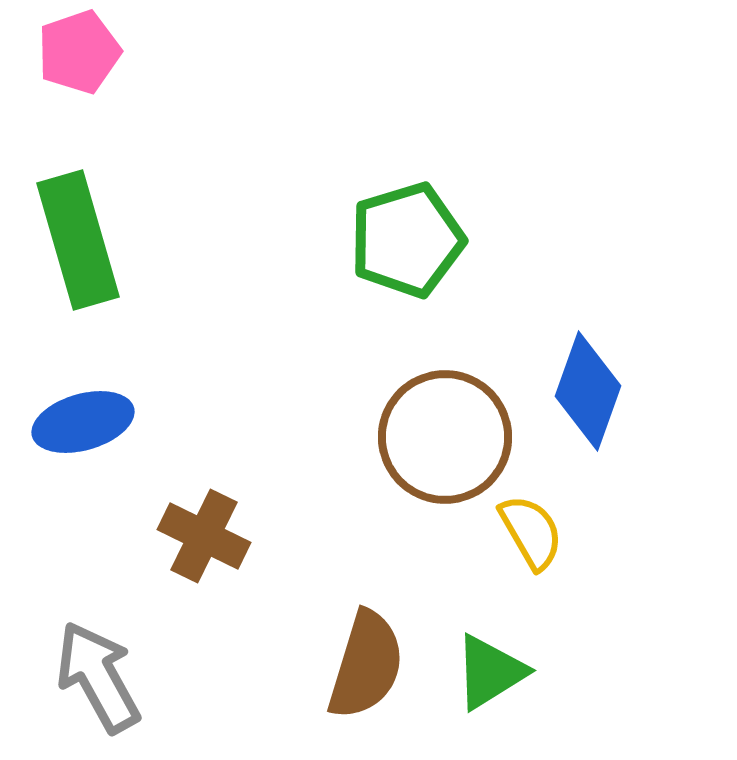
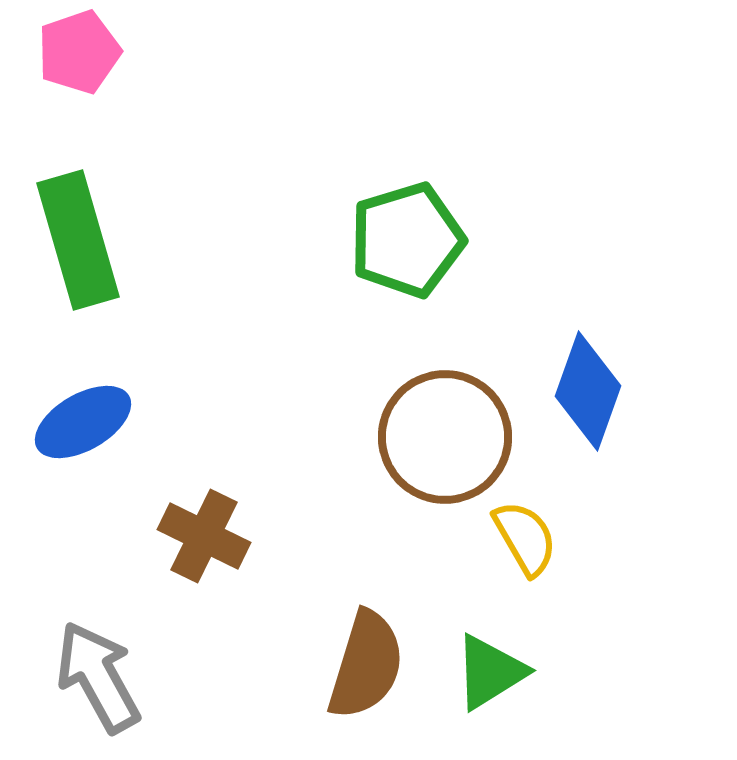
blue ellipse: rotated 14 degrees counterclockwise
yellow semicircle: moved 6 px left, 6 px down
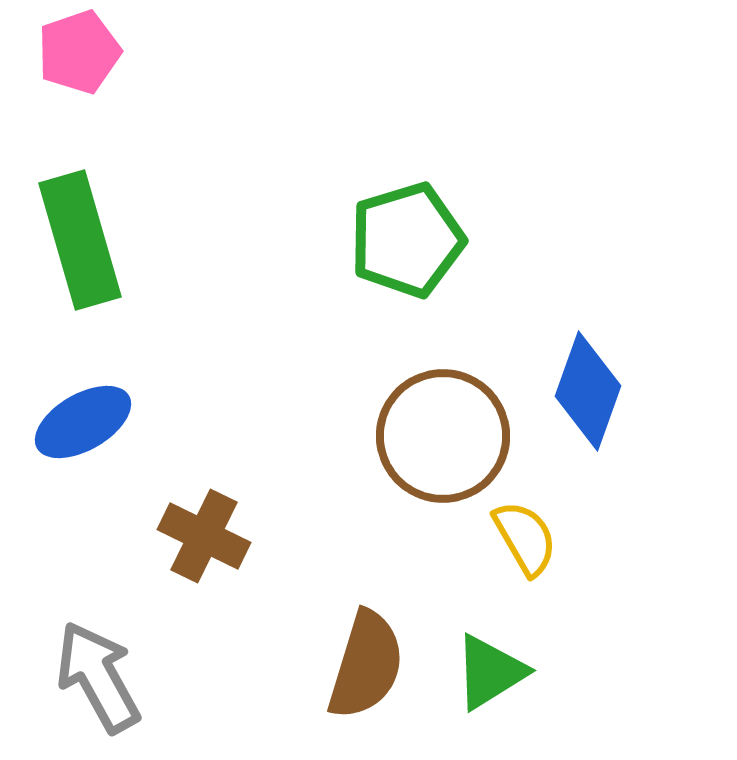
green rectangle: moved 2 px right
brown circle: moved 2 px left, 1 px up
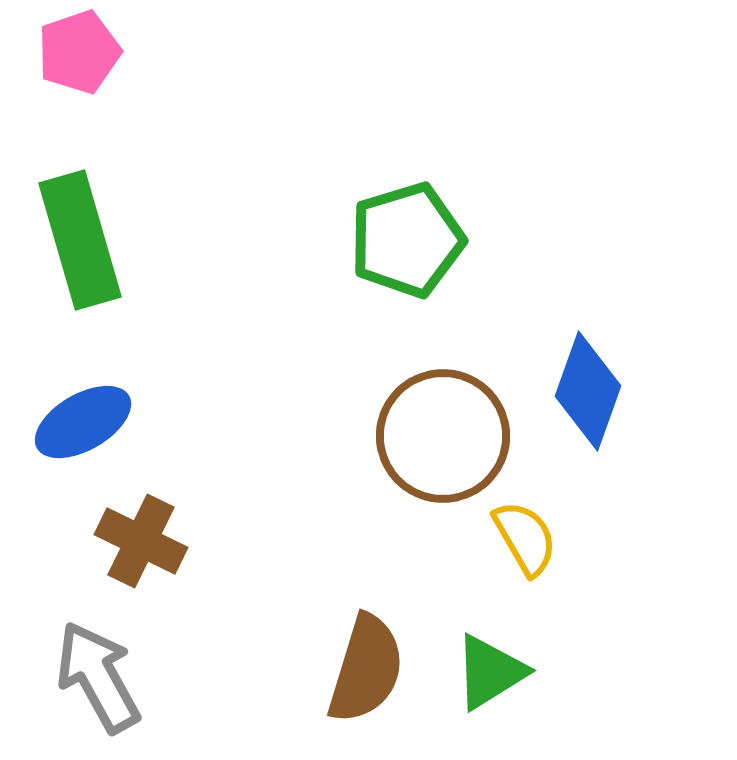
brown cross: moved 63 px left, 5 px down
brown semicircle: moved 4 px down
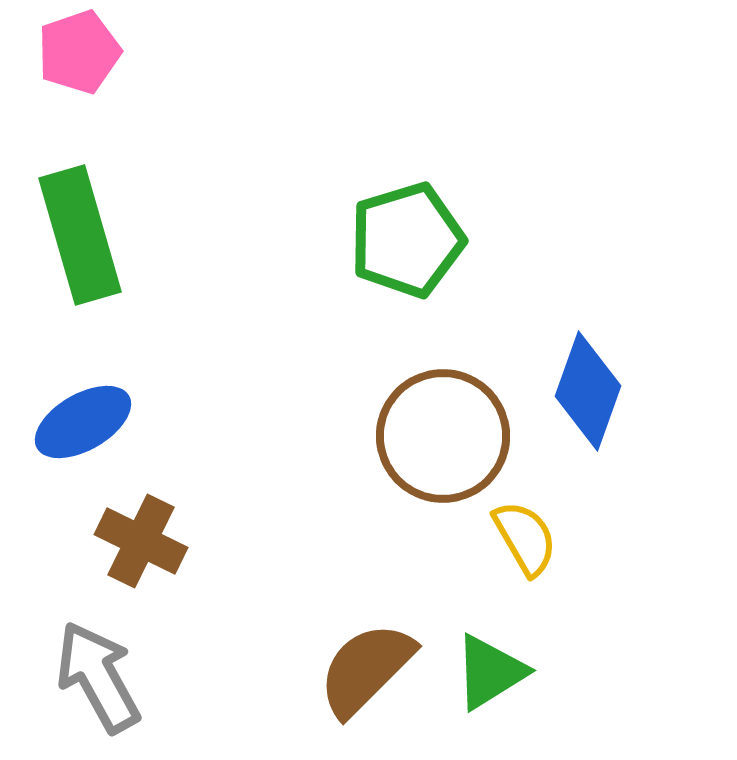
green rectangle: moved 5 px up
brown semicircle: rotated 152 degrees counterclockwise
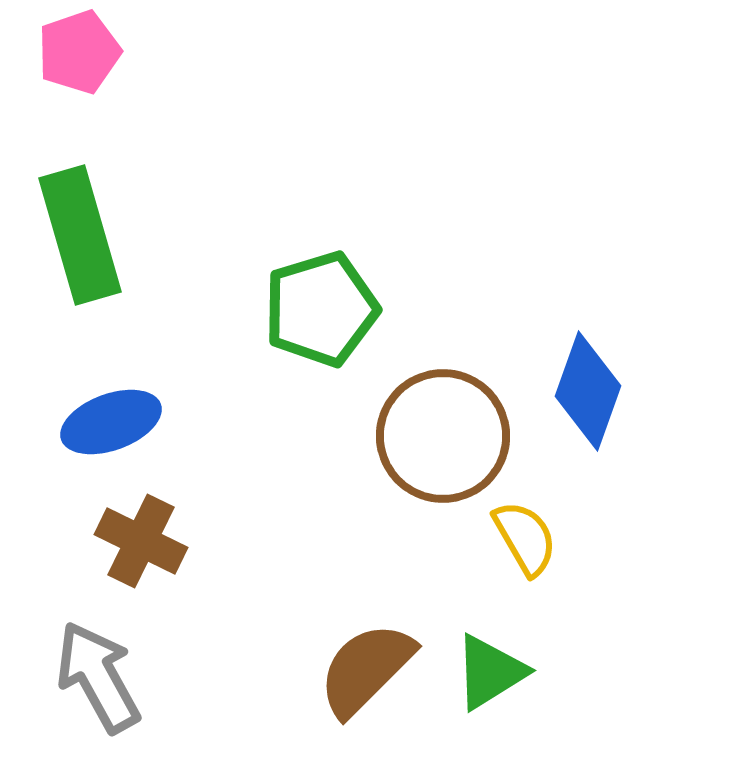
green pentagon: moved 86 px left, 69 px down
blue ellipse: moved 28 px right; rotated 10 degrees clockwise
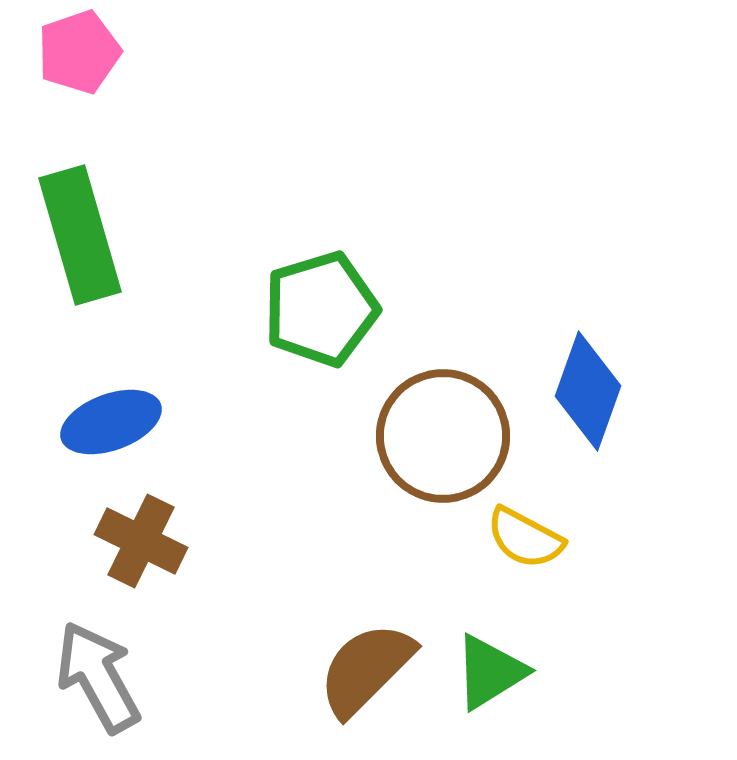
yellow semicircle: rotated 148 degrees clockwise
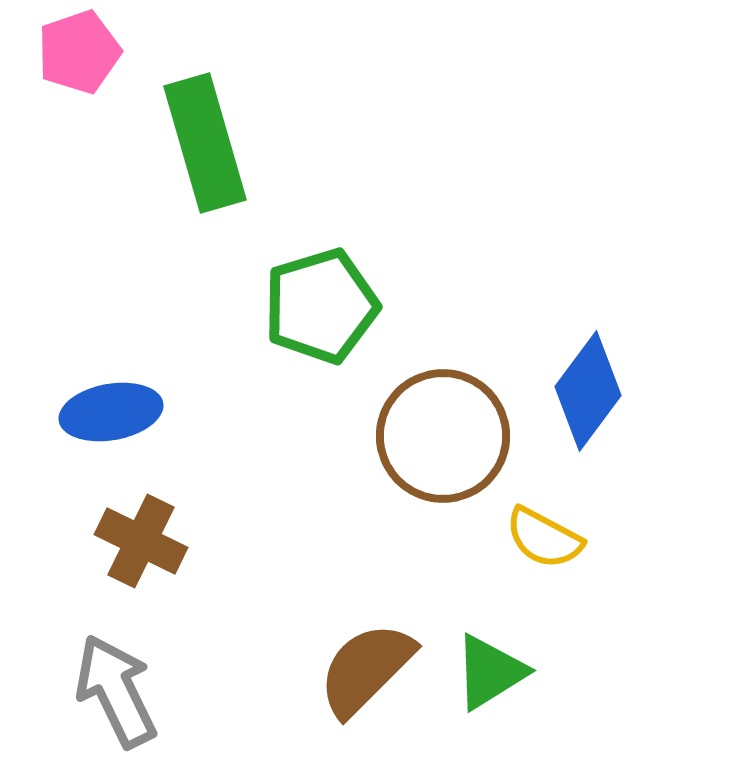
green rectangle: moved 125 px right, 92 px up
green pentagon: moved 3 px up
blue diamond: rotated 17 degrees clockwise
blue ellipse: moved 10 px up; rotated 10 degrees clockwise
yellow semicircle: moved 19 px right
gray arrow: moved 18 px right, 14 px down; rotated 3 degrees clockwise
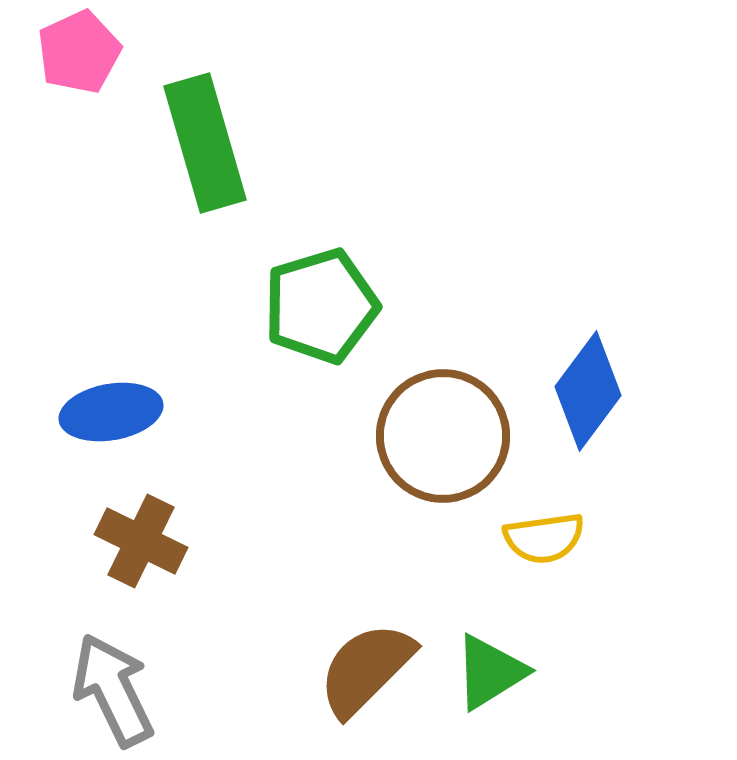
pink pentagon: rotated 6 degrees counterclockwise
yellow semicircle: rotated 36 degrees counterclockwise
gray arrow: moved 3 px left, 1 px up
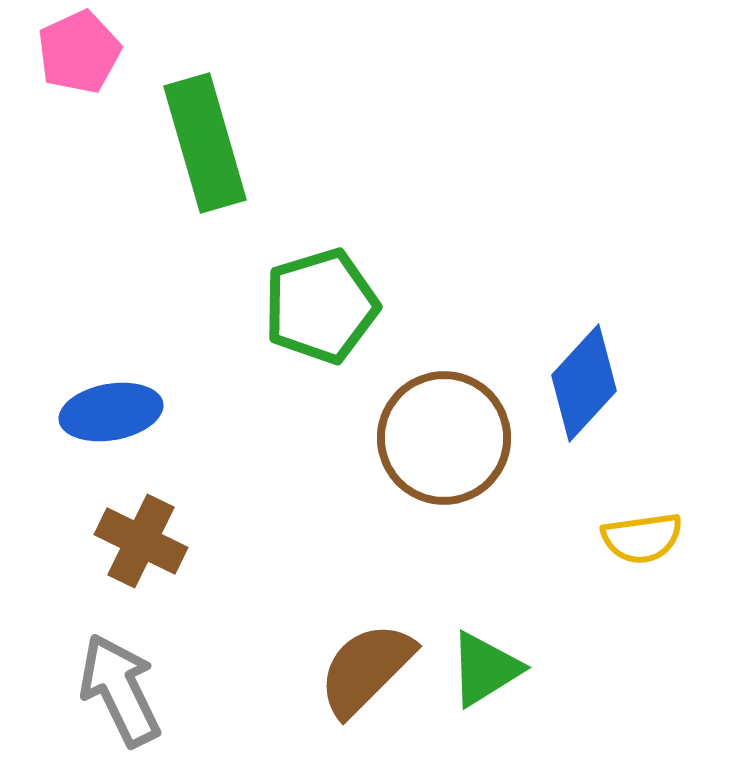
blue diamond: moved 4 px left, 8 px up; rotated 6 degrees clockwise
brown circle: moved 1 px right, 2 px down
yellow semicircle: moved 98 px right
green triangle: moved 5 px left, 3 px up
gray arrow: moved 7 px right
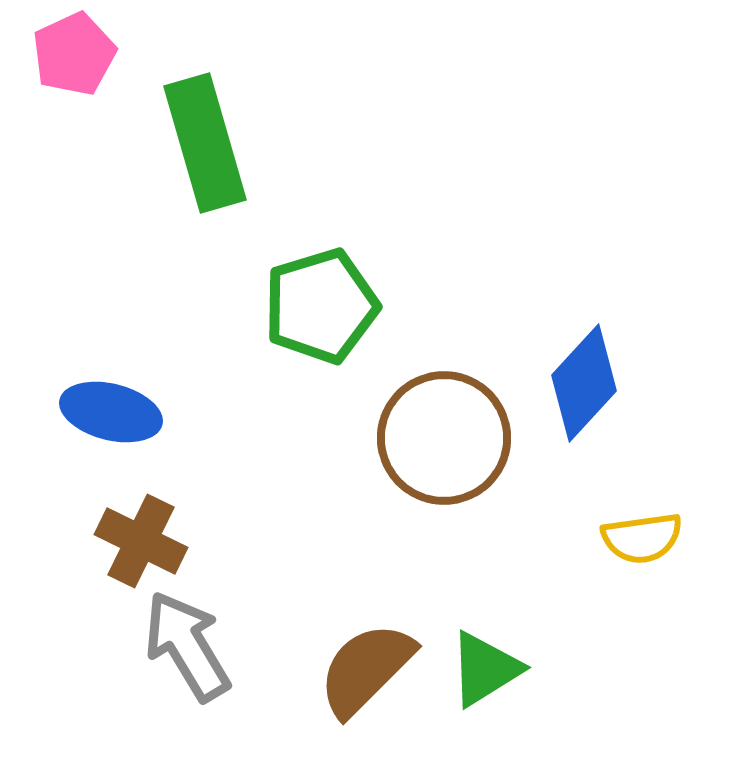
pink pentagon: moved 5 px left, 2 px down
blue ellipse: rotated 24 degrees clockwise
gray arrow: moved 67 px right, 44 px up; rotated 5 degrees counterclockwise
